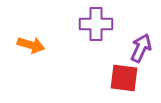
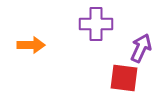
orange arrow: rotated 16 degrees counterclockwise
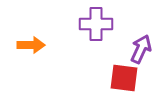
purple arrow: moved 1 px down
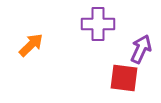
purple cross: moved 2 px right
orange arrow: rotated 44 degrees counterclockwise
